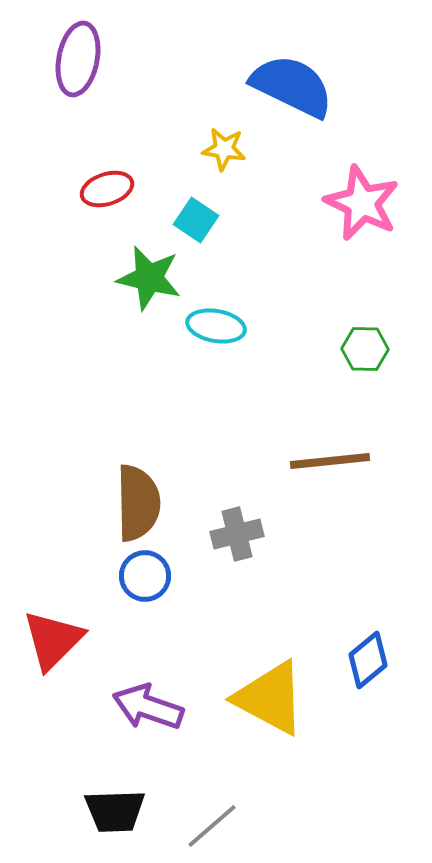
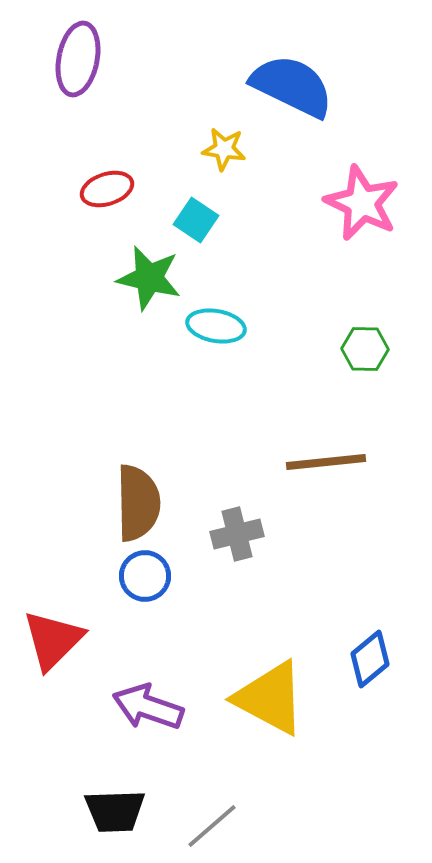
brown line: moved 4 px left, 1 px down
blue diamond: moved 2 px right, 1 px up
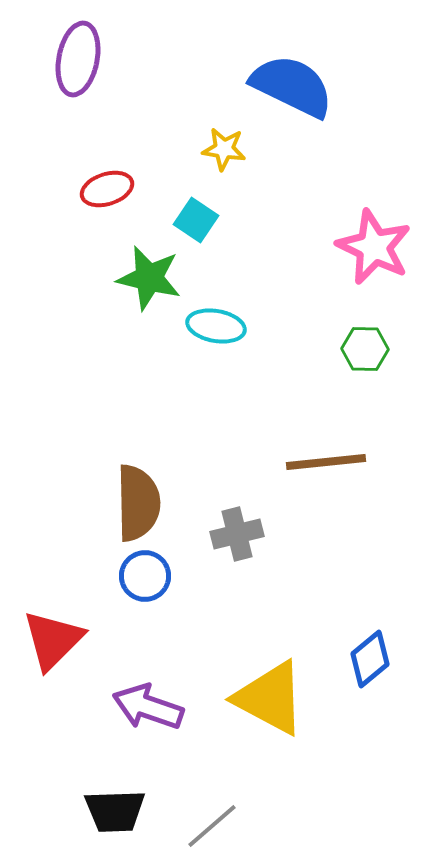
pink star: moved 12 px right, 44 px down
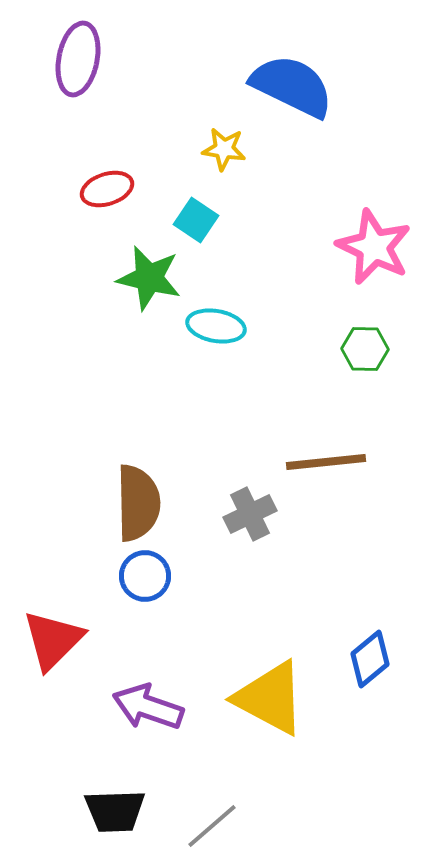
gray cross: moved 13 px right, 20 px up; rotated 12 degrees counterclockwise
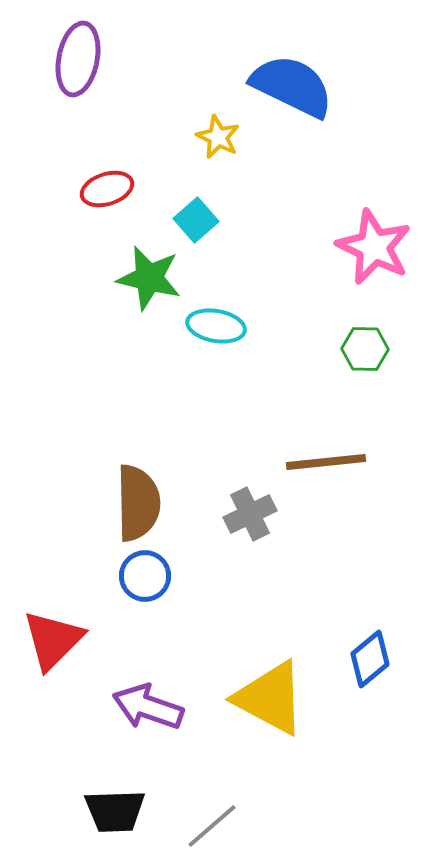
yellow star: moved 6 px left, 12 px up; rotated 18 degrees clockwise
cyan square: rotated 15 degrees clockwise
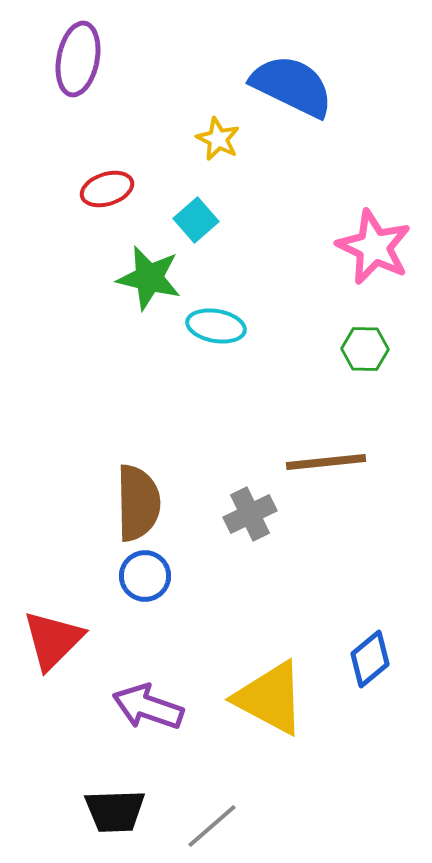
yellow star: moved 2 px down
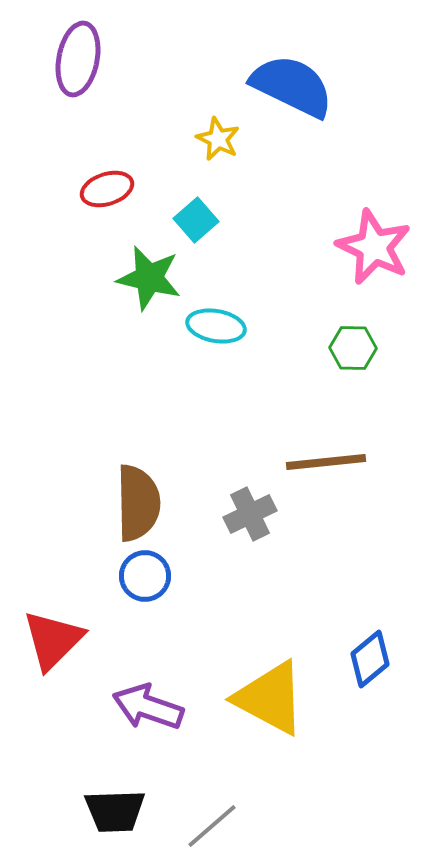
green hexagon: moved 12 px left, 1 px up
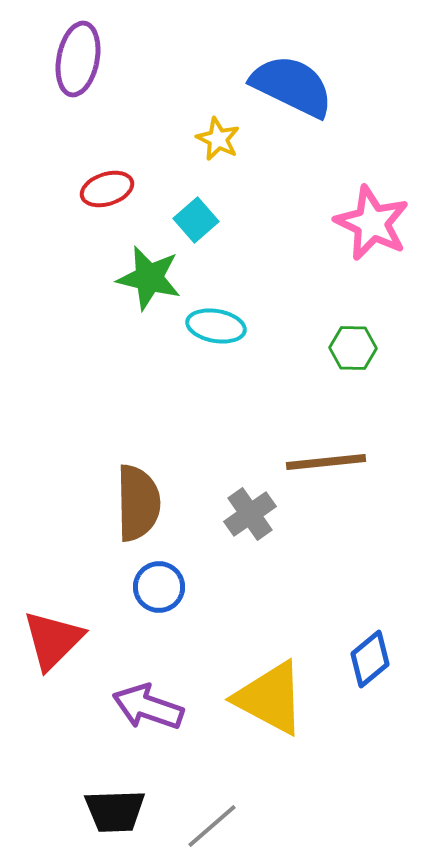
pink star: moved 2 px left, 24 px up
gray cross: rotated 9 degrees counterclockwise
blue circle: moved 14 px right, 11 px down
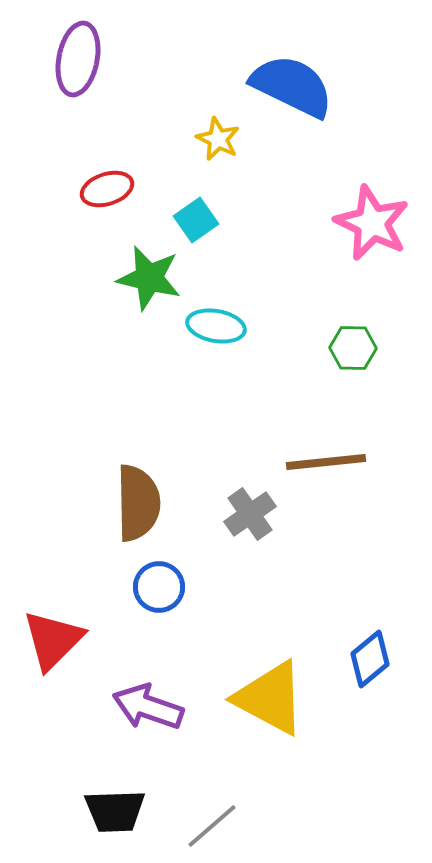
cyan square: rotated 6 degrees clockwise
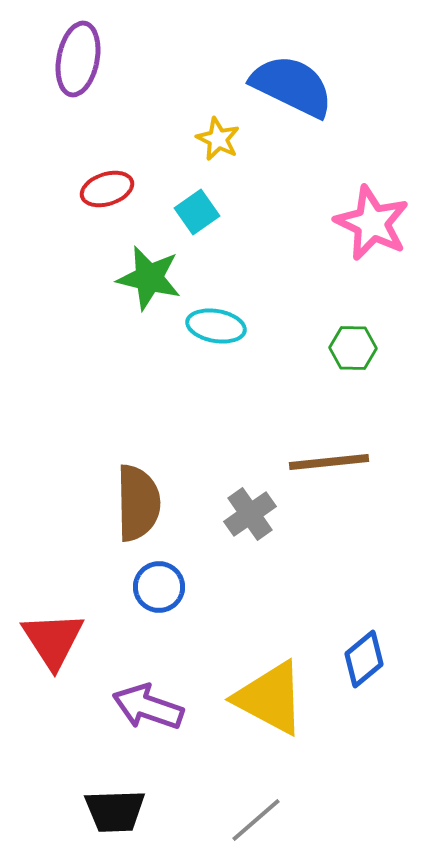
cyan square: moved 1 px right, 8 px up
brown line: moved 3 px right
red triangle: rotated 18 degrees counterclockwise
blue diamond: moved 6 px left
gray line: moved 44 px right, 6 px up
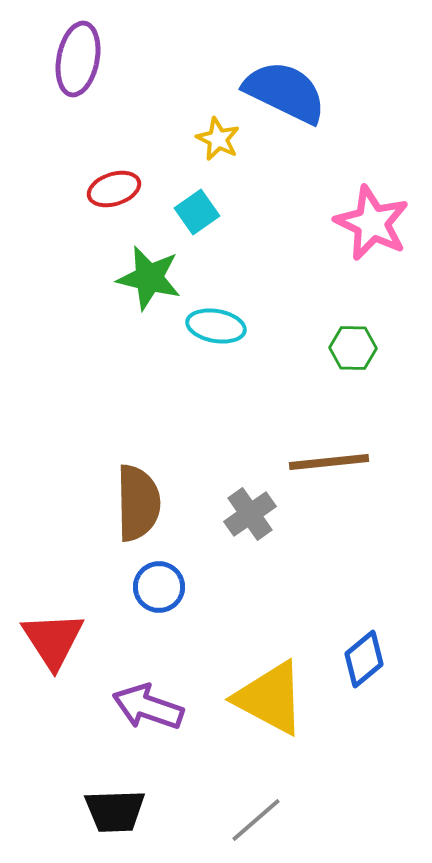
blue semicircle: moved 7 px left, 6 px down
red ellipse: moved 7 px right
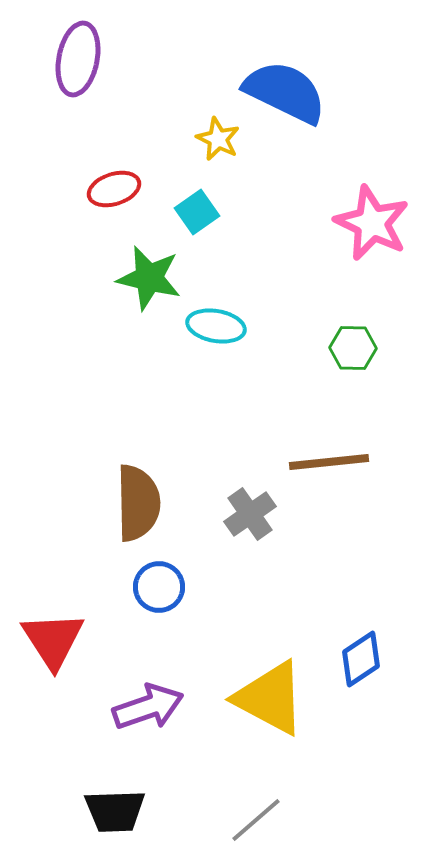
blue diamond: moved 3 px left; rotated 6 degrees clockwise
purple arrow: rotated 142 degrees clockwise
